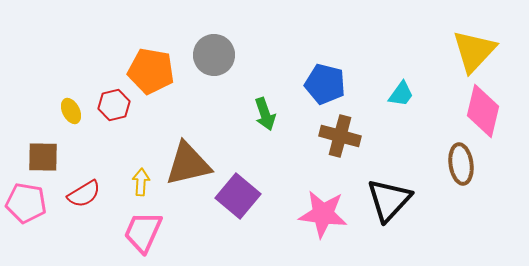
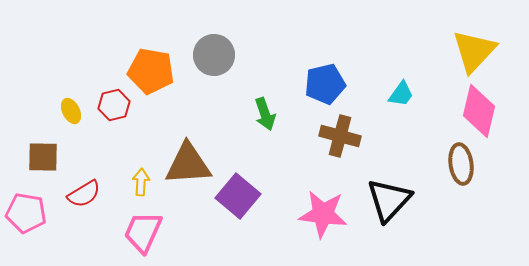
blue pentagon: rotated 27 degrees counterclockwise
pink diamond: moved 4 px left
brown triangle: rotated 9 degrees clockwise
pink pentagon: moved 10 px down
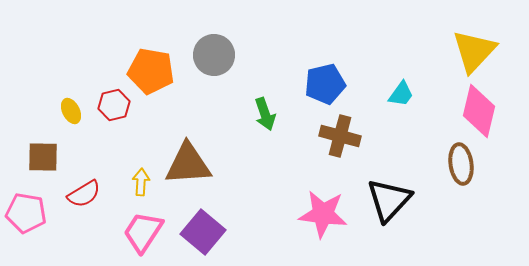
purple square: moved 35 px left, 36 px down
pink trapezoid: rotated 9 degrees clockwise
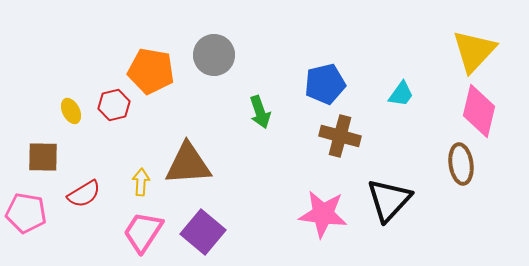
green arrow: moved 5 px left, 2 px up
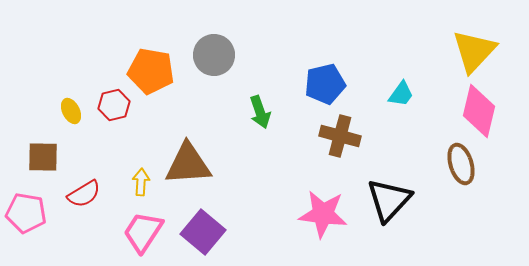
brown ellipse: rotated 9 degrees counterclockwise
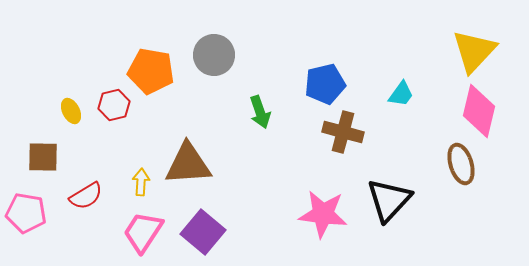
brown cross: moved 3 px right, 4 px up
red semicircle: moved 2 px right, 2 px down
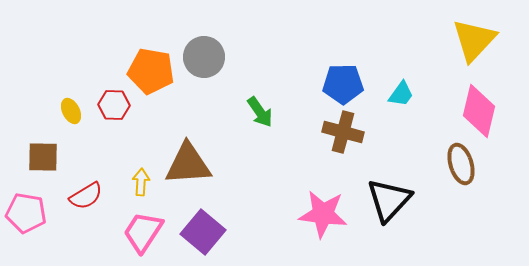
yellow triangle: moved 11 px up
gray circle: moved 10 px left, 2 px down
blue pentagon: moved 18 px right; rotated 12 degrees clockwise
red hexagon: rotated 16 degrees clockwise
green arrow: rotated 16 degrees counterclockwise
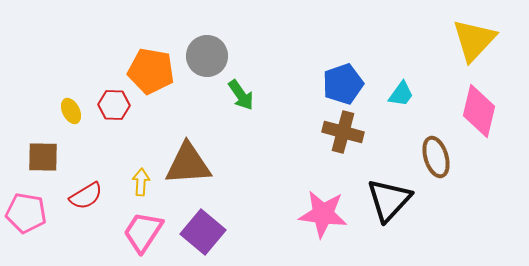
gray circle: moved 3 px right, 1 px up
blue pentagon: rotated 18 degrees counterclockwise
green arrow: moved 19 px left, 17 px up
brown ellipse: moved 25 px left, 7 px up
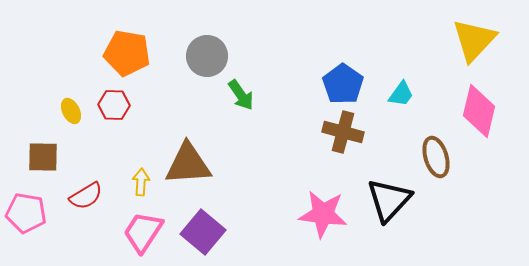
orange pentagon: moved 24 px left, 18 px up
blue pentagon: rotated 18 degrees counterclockwise
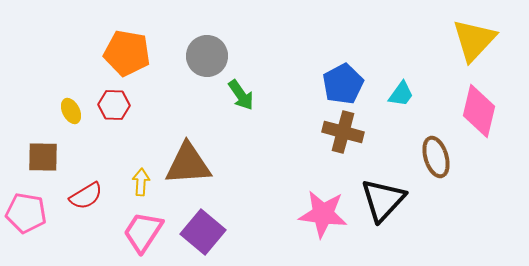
blue pentagon: rotated 9 degrees clockwise
black triangle: moved 6 px left
